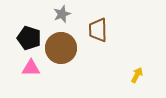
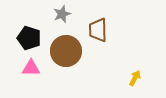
brown circle: moved 5 px right, 3 px down
yellow arrow: moved 2 px left, 3 px down
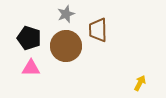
gray star: moved 4 px right
brown circle: moved 5 px up
yellow arrow: moved 5 px right, 5 px down
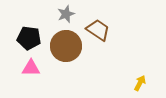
brown trapezoid: rotated 125 degrees clockwise
black pentagon: rotated 10 degrees counterclockwise
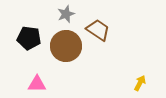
pink triangle: moved 6 px right, 16 px down
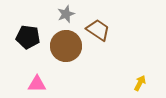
black pentagon: moved 1 px left, 1 px up
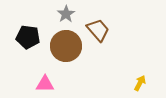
gray star: rotated 12 degrees counterclockwise
brown trapezoid: rotated 15 degrees clockwise
pink triangle: moved 8 px right
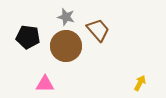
gray star: moved 3 px down; rotated 24 degrees counterclockwise
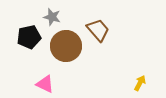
gray star: moved 14 px left
black pentagon: moved 1 px right; rotated 20 degrees counterclockwise
pink triangle: rotated 24 degrees clockwise
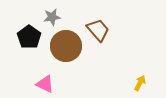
gray star: rotated 24 degrees counterclockwise
black pentagon: rotated 25 degrees counterclockwise
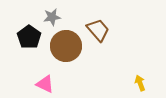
yellow arrow: rotated 49 degrees counterclockwise
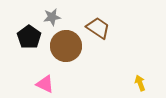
brown trapezoid: moved 2 px up; rotated 15 degrees counterclockwise
